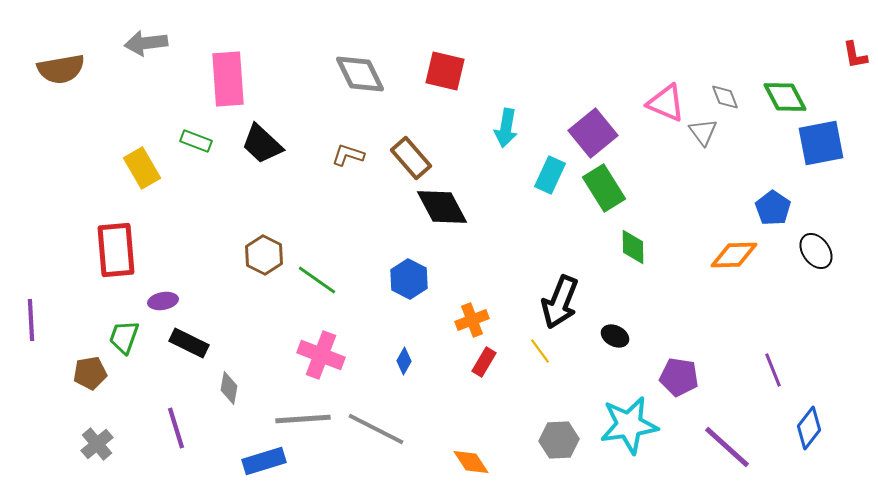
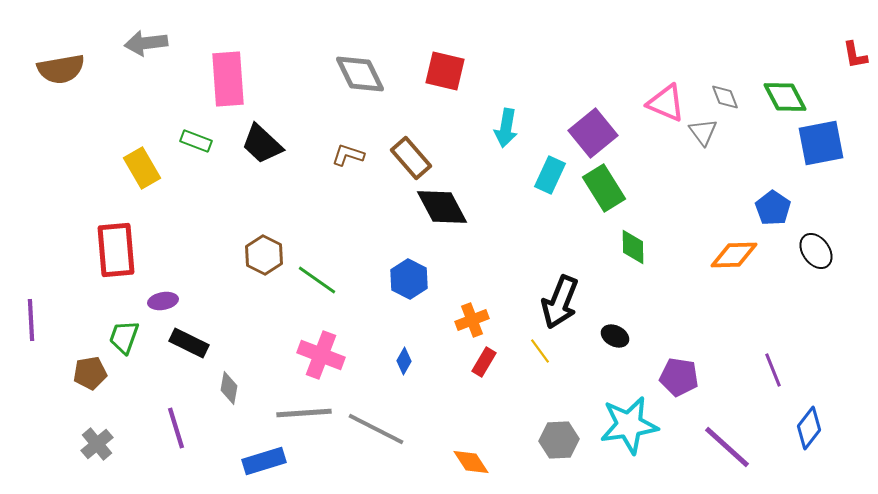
gray line at (303, 419): moved 1 px right, 6 px up
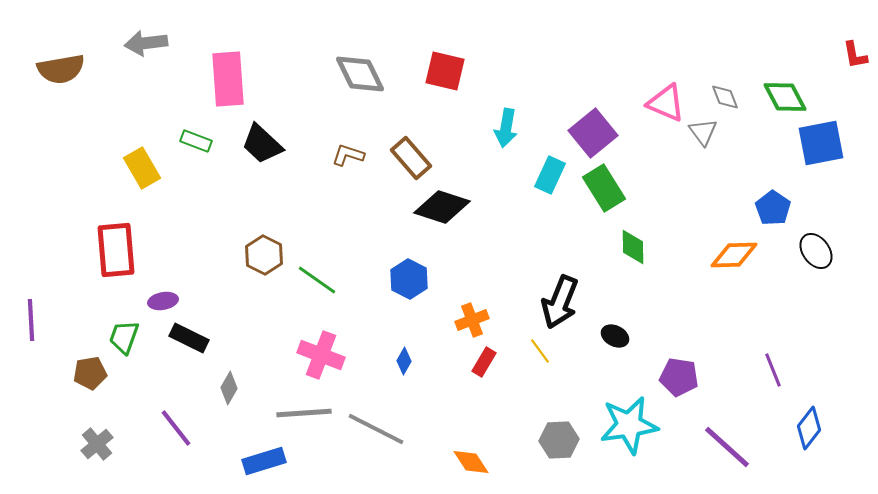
black diamond at (442, 207): rotated 44 degrees counterclockwise
black rectangle at (189, 343): moved 5 px up
gray diamond at (229, 388): rotated 20 degrees clockwise
purple line at (176, 428): rotated 21 degrees counterclockwise
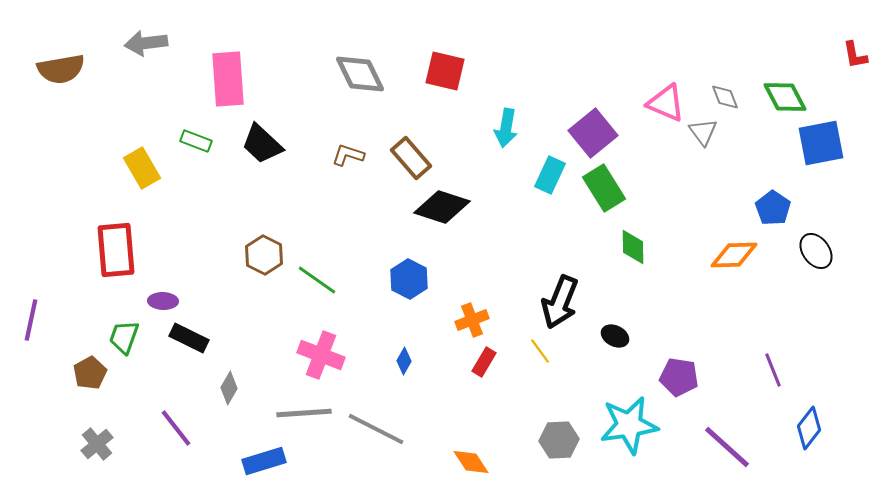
purple ellipse at (163, 301): rotated 12 degrees clockwise
purple line at (31, 320): rotated 15 degrees clockwise
brown pentagon at (90, 373): rotated 20 degrees counterclockwise
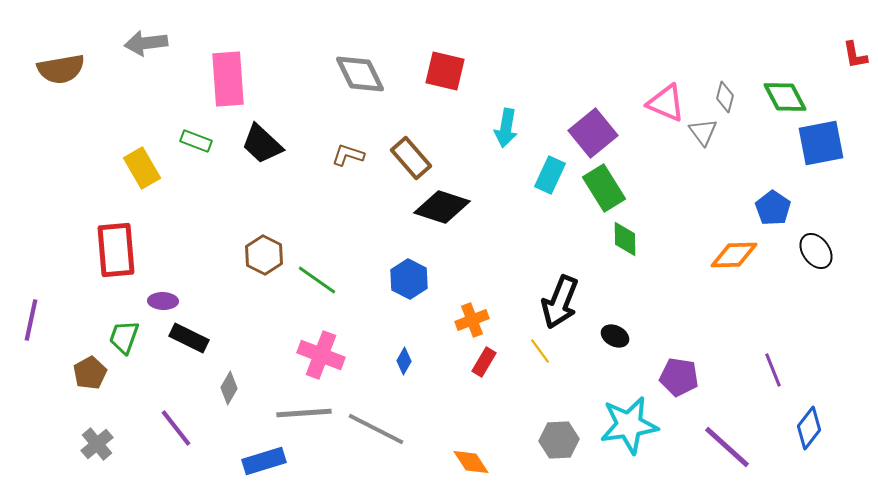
gray diamond at (725, 97): rotated 36 degrees clockwise
green diamond at (633, 247): moved 8 px left, 8 px up
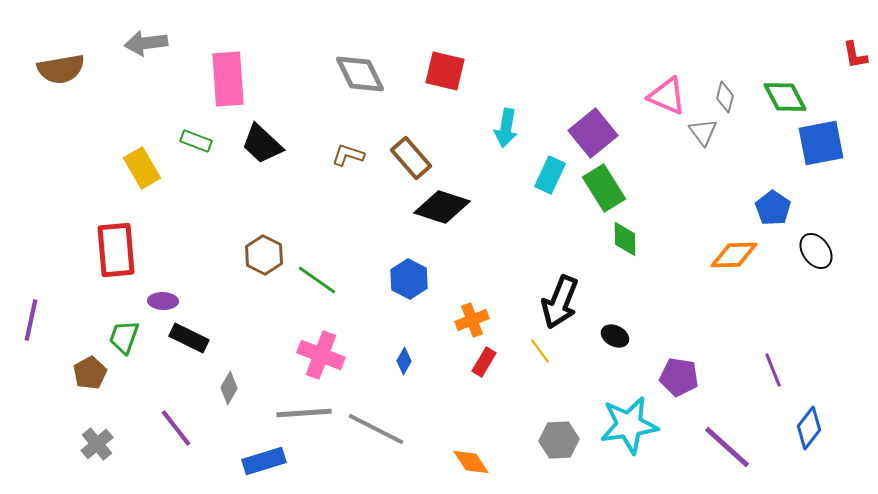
pink triangle at (666, 103): moved 1 px right, 7 px up
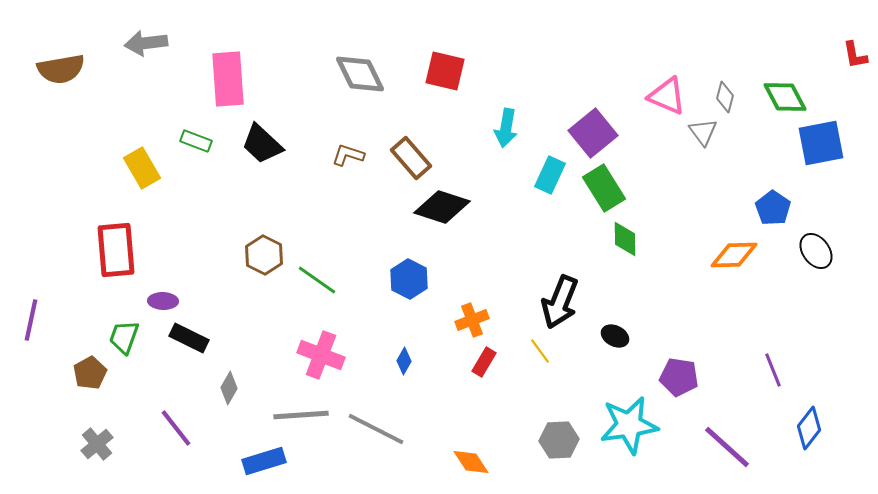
gray line at (304, 413): moved 3 px left, 2 px down
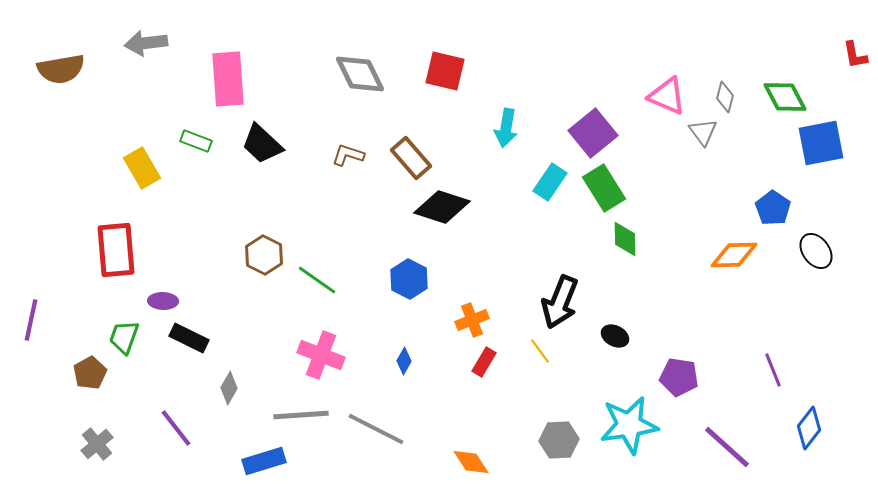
cyan rectangle at (550, 175): moved 7 px down; rotated 9 degrees clockwise
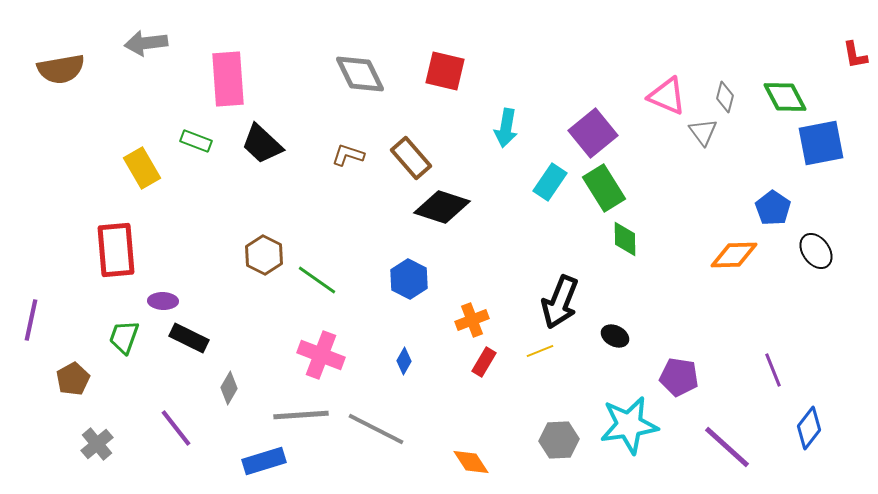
yellow line at (540, 351): rotated 76 degrees counterclockwise
brown pentagon at (90, 373): moved 17 px left, 6 px down
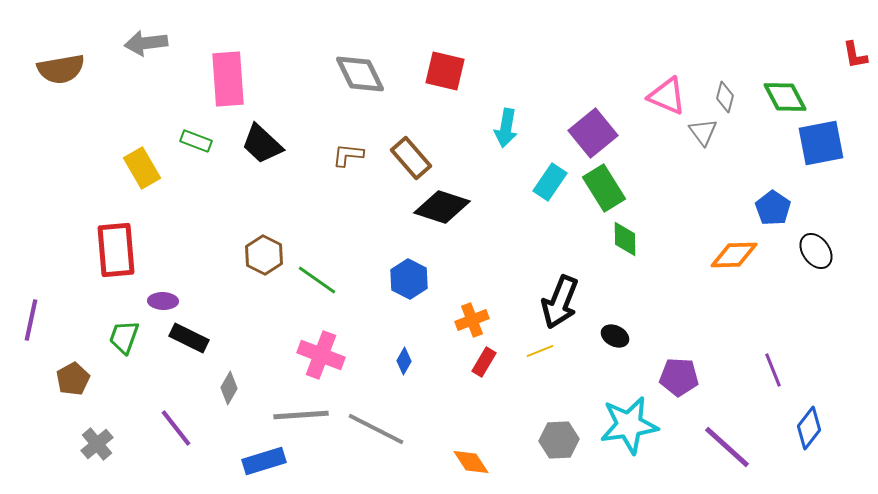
brown L-shape at (348, 155): rotated 12 degrees counterclockwise
purple pentagon at (679, 377): rotated 6 degrees counterclockwise
